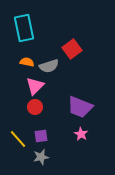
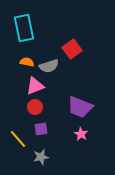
pink triangle: rotated 24 degrees clockwise
purple square: moved 7 px up
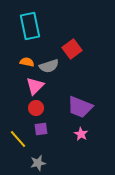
cyan rectangle: moved 6 px right, 2 px up
pink triangle: rotated 24 degrees counterclockwise
red circle: moved 1 px right, 1 px down
gray star: moved 3 px left, 6 px down
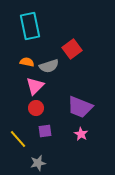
purple square: moved 4 px right, 2 px down
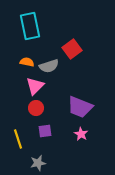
yellow line: rotated 24 degrees clockwise
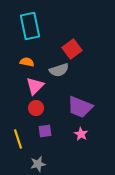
gray semicircle: moved 10 px right, 4 px down
gray star: moved 1 px down
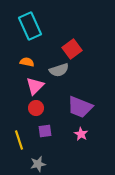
cyan rectangle: rotated 12 degrees counterclockwise
yellow line: moved 1 px right, 1 px down
